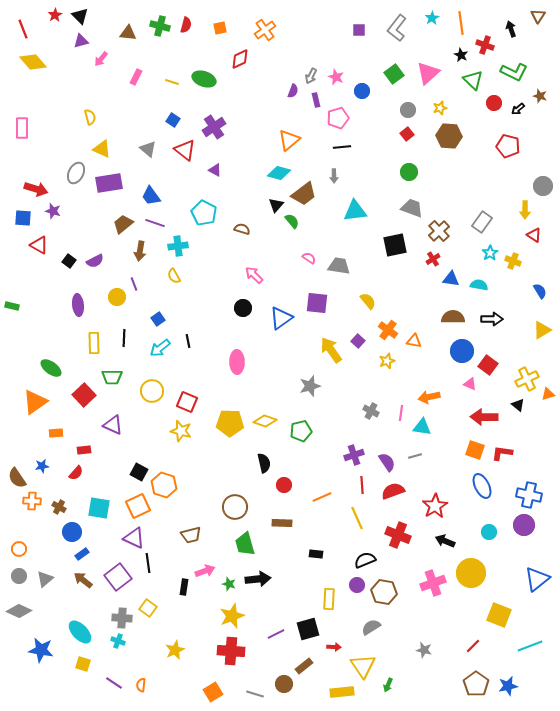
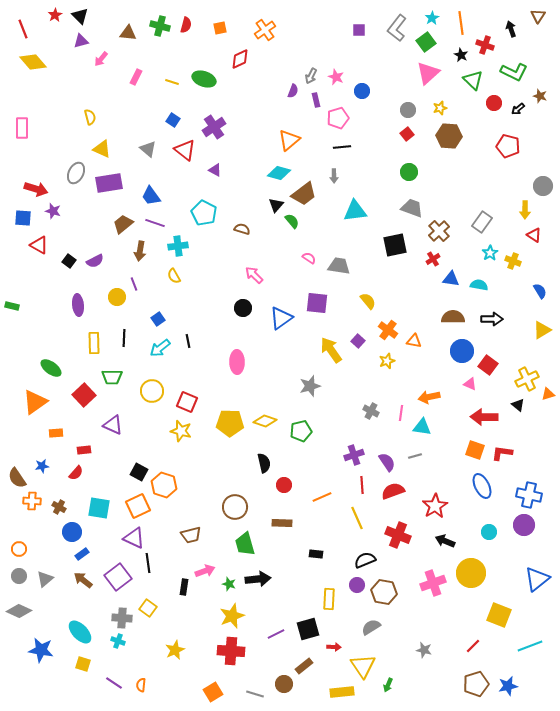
green square at (394, 74): moved 32 px right, 32 px up
brown pentagon at (476, 684): rotated 20 degrees clockwise
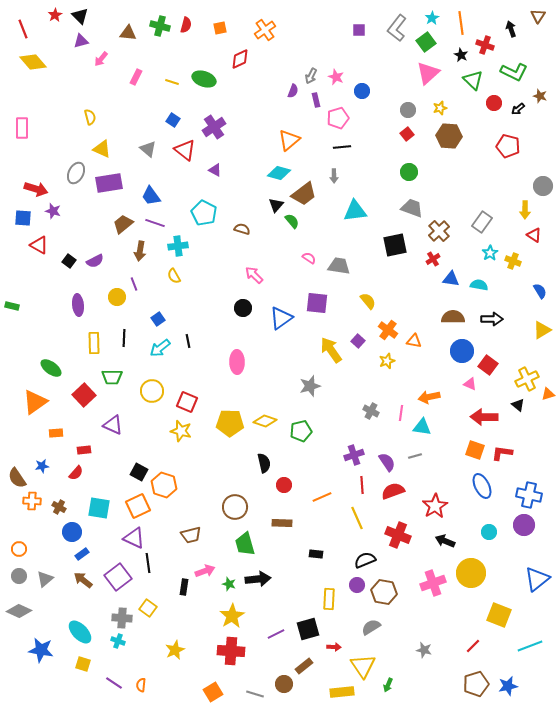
yellow star at (232, 616): rotated 10 degrees counterclockwise
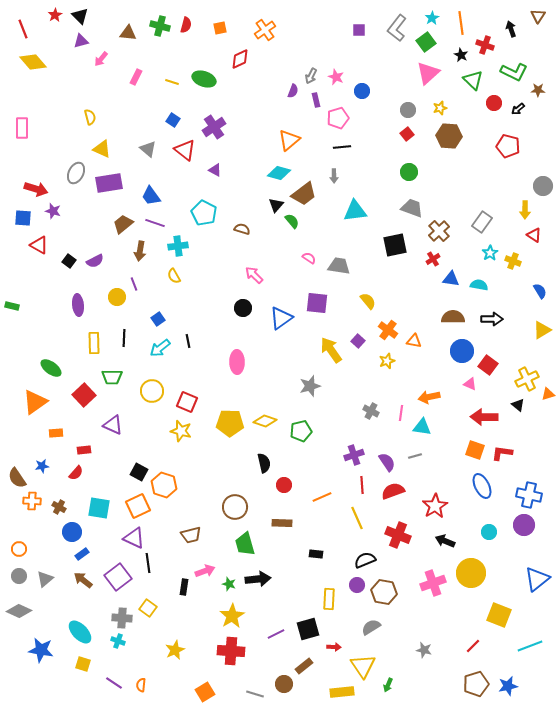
brown star at (540, 96): moved 2 px left, 6 px up; rotated 16 degrees counterclockwise
orange square at (213, 692): moved 8 px left
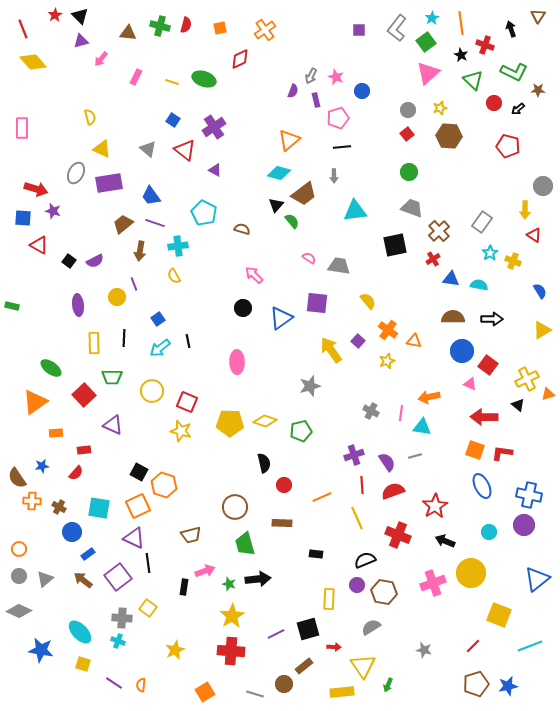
blue rectangle at (82, 554): moved 6 px right
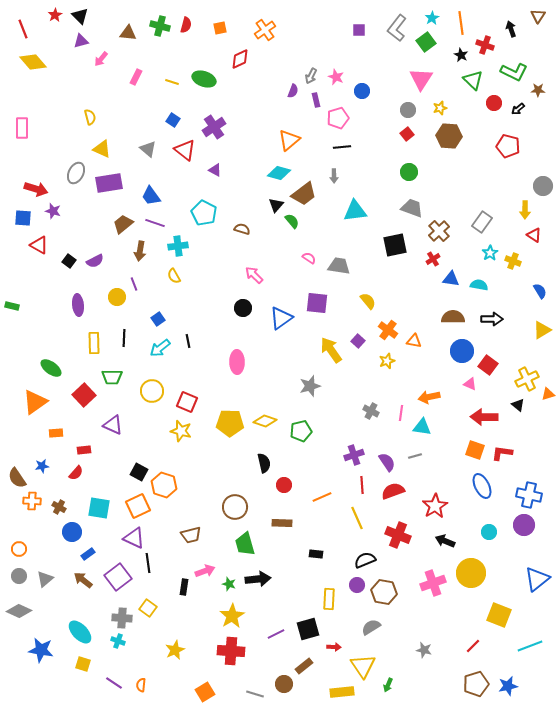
pink triangle at (428, 73): moved 7 px left, 6 px down; rotated 15 degrees counterclockwise
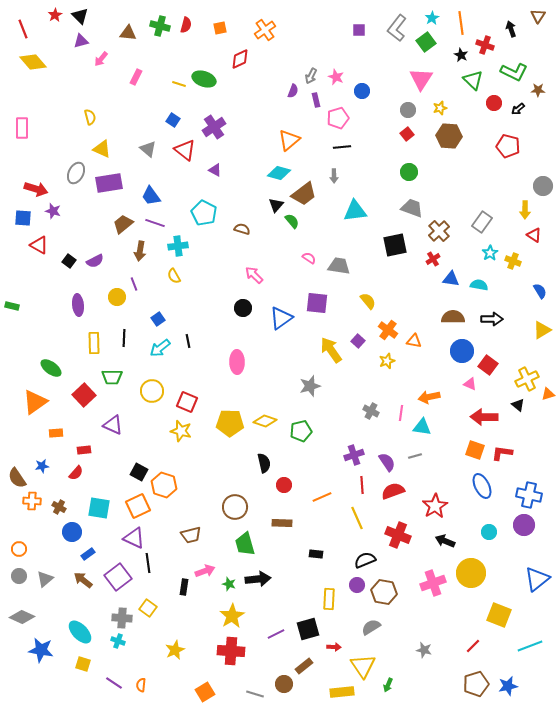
yellow line at (172, 82): moved 7 px right, 2 px down
gray diamond at (19, 611): moved 3 px right, 6 px down
